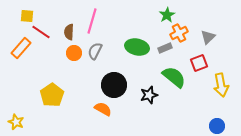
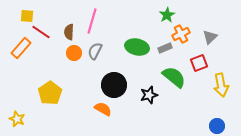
orange cross: moved 2 px right, 1 px down
gray triangle: moved 2 px right
yellow pentagon: moved 2 px left, 2 px up
yellow star: moved 1 px right, 3 px up
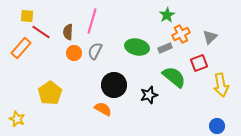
brown semicircle: moved 1 px left
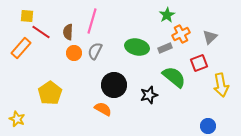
blue circle: moved 9 px left
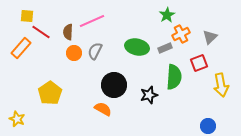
pink line: rotated 50 degrees clockwise
green semicircle: rotated 55 degrees clockwise
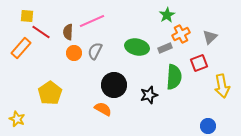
yellow arrow: moved 1 px right, 1 px down
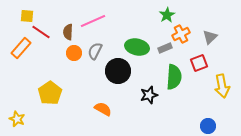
pink line: moved 1 px right
black circle: moved 4 px right, 14 px up
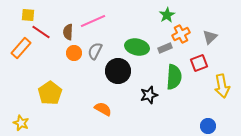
yellow square: moved 1 px right, 1 px up
yellow star: moved 4 px right, 4 px down
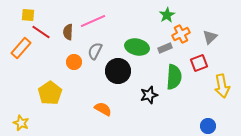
orange circle: moved 9 px down
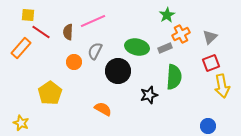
red square: moved 12 px right
